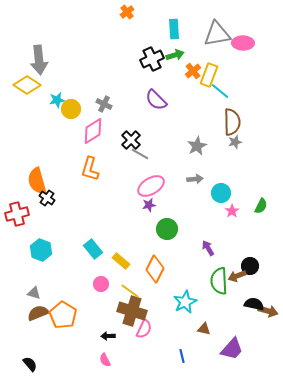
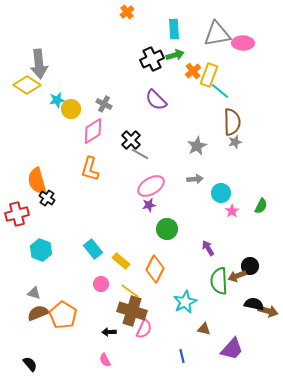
gray arrow at (39, 60): moved 4 px down
black arrow at (108, 336): moved 1 px right, 4 px up
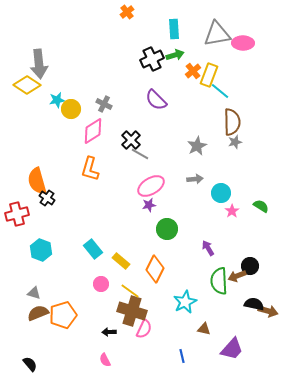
green semicircle at (261, 206): rotated 84 degrees counterclockwise
orange pentagon at (63, 315): rotated 24 degrees clockwise
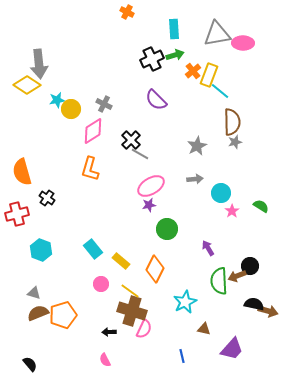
orange cross at (127, 12): rotated 24 degrees counterclockwise
orange semicircle at (37, 181): moved 15 px left, 9 px up
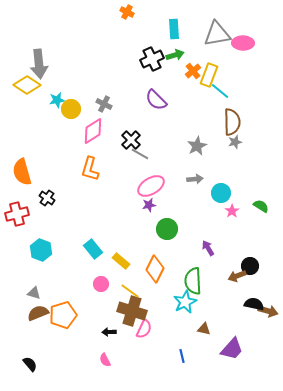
green semicircle at (219, 281): moved 26 px left
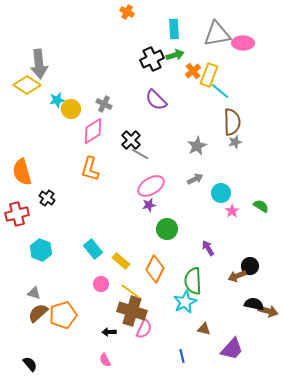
gray arrow at (195, 179): rotated 21 degrees counterclockwise
brown semicircle at (38, 313): rotated 20 degrees counterclockwise
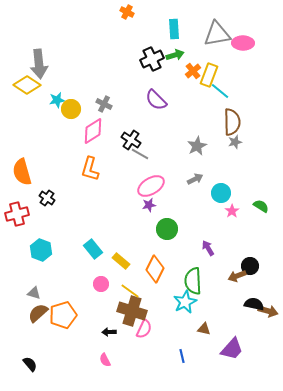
black cross at (131, 140): rotated 12 degrees counterclockwise
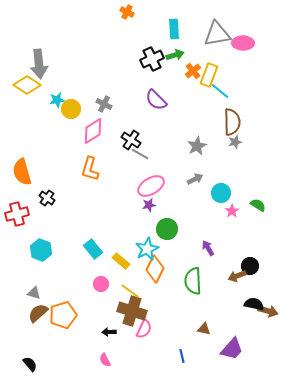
green semicircle at (261, 206): moved 3 px left, 1 px up
cyan star at (185, 302): moved 38 px left, 53 px up
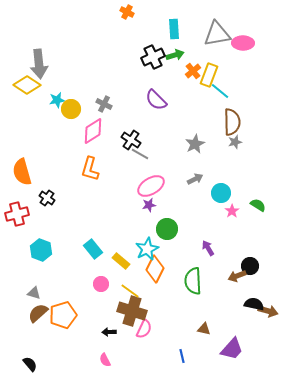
black cross at (152, 59): moved 1 px right, 2 px up
gray star at (197, 146): moved 2 px left, 2 px up
